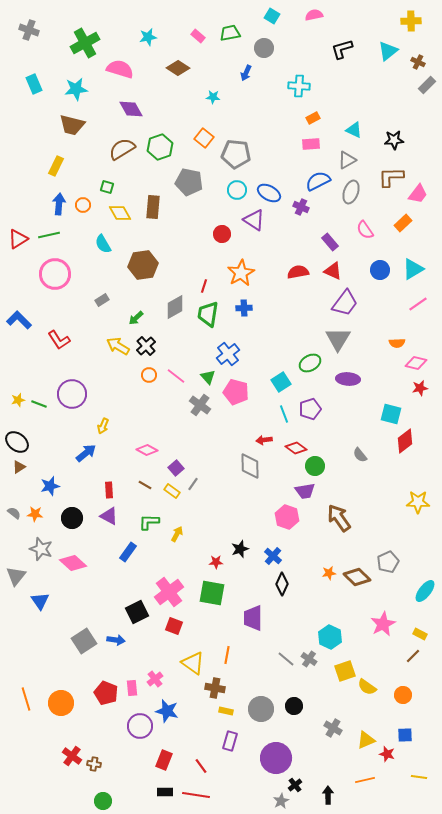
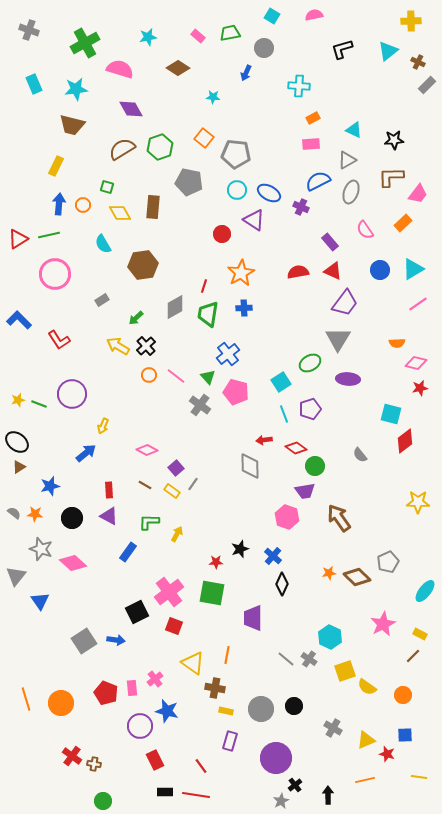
red rectangle at (164, 760): moved 9 px left; rotated 48 degrees counterclockwise
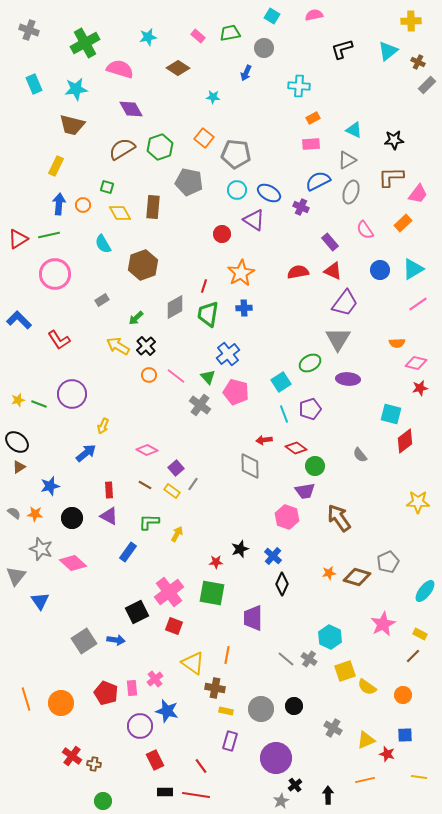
brown hexagon at (143, 265): rotated 12 degrees counterclockwise
brown diamond at (357, 577): rotated 28 degrees counterclockwise
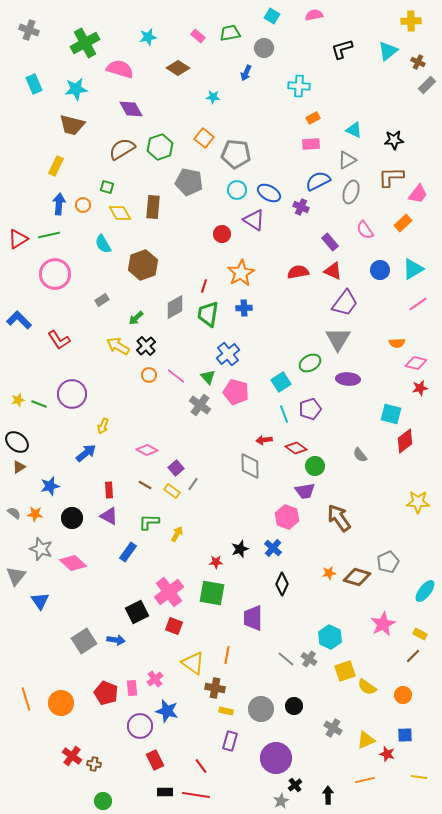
blue cross at (273, 556): moved 8 px up
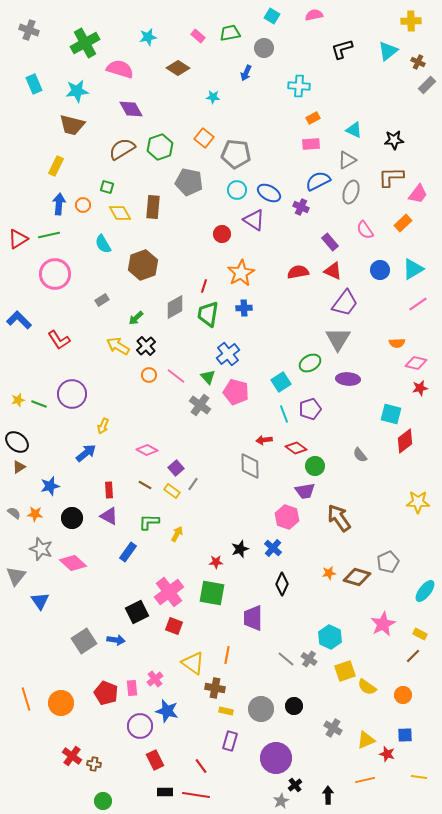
cyan star at (76, 89): moved 1 px right, 2 px down
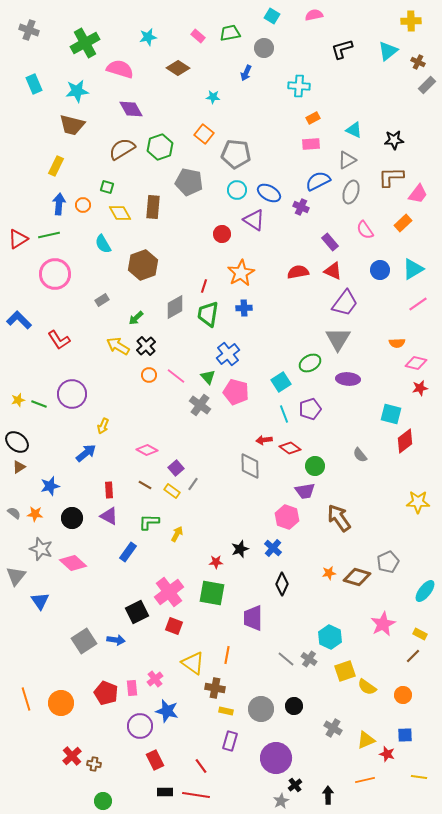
orange square at (204, 138): moved 4 px up
red diamond at (296, 448): moved 6 px left
red cross at (72, 756): rotated 12 degrees clockwise
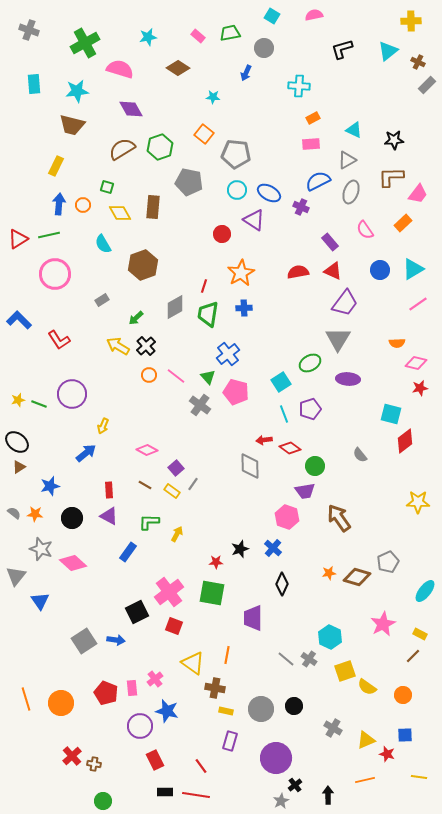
cyan rectangle at (34, 84): rotated 18 degrees clockwise
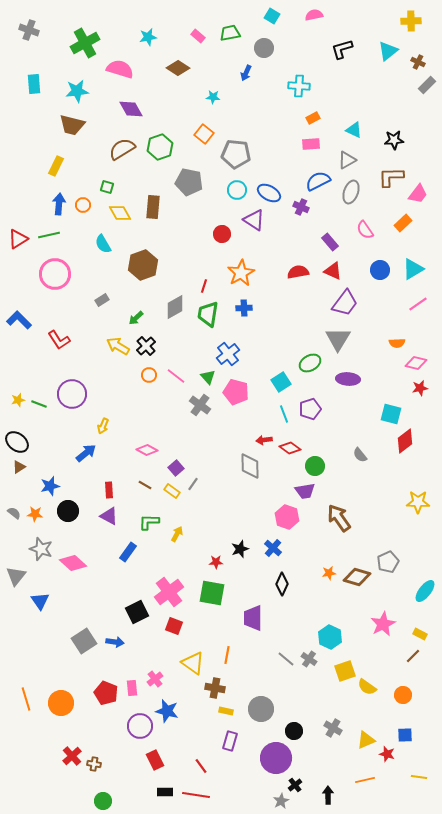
black circle at (72, 518): moved 4 px left, 7 px up
blue arrow at (116, 640): moved 1 px left, 2 px down
black circle at (294, 706): moved 25 px down
